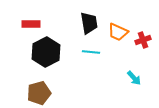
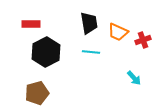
brown pentagon: moved 2 px left
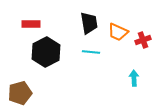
cyan arrow: rotated 140 degrees counterclockwise
brown pentagon: moved 17 px left
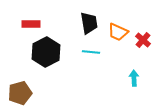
red cross: rotated 28 degrees counterclockwise
